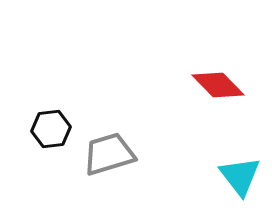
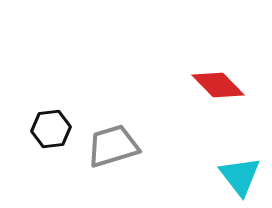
gray trapezoid: moved 4 px right, 8 px up
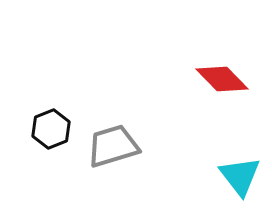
red diamond: moved 4 px right, 6 px up
black hexagon: rotated 15 degrees counterclockwise
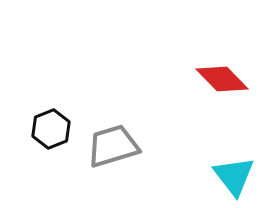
cyan triangle: moved 6 px left
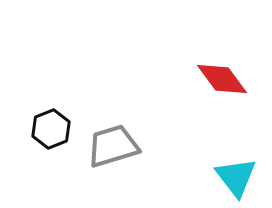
red diamond: rotated 8 degrees clockwise
cyan triangle: moved 2 px right, 1 px down
